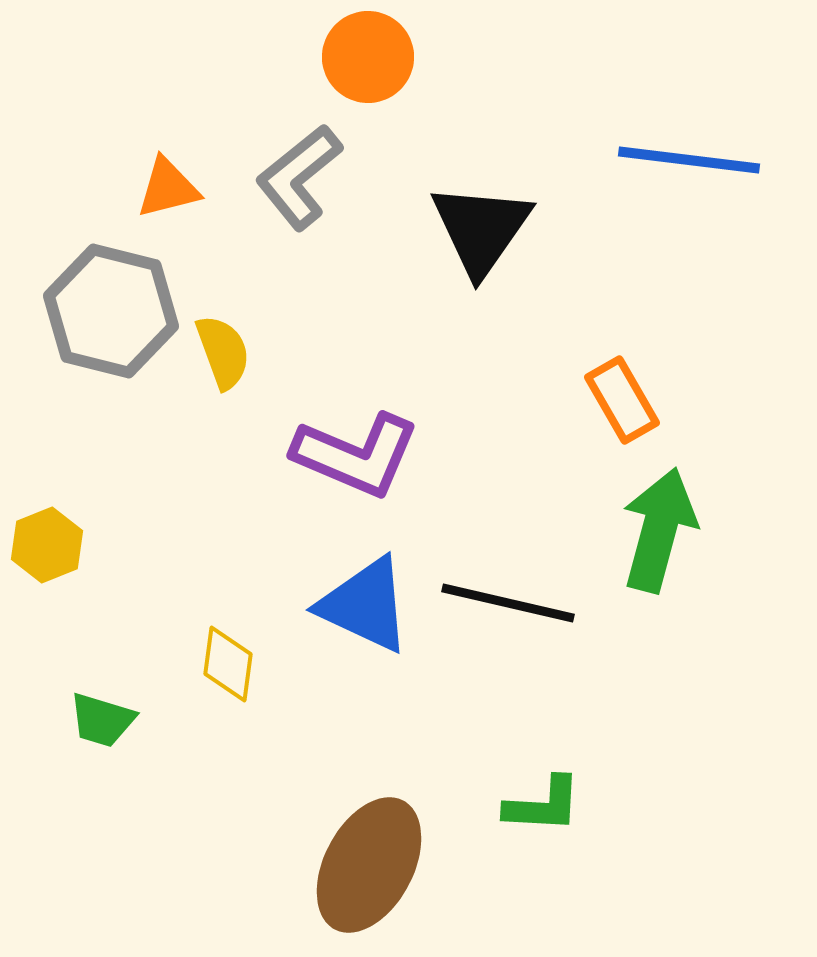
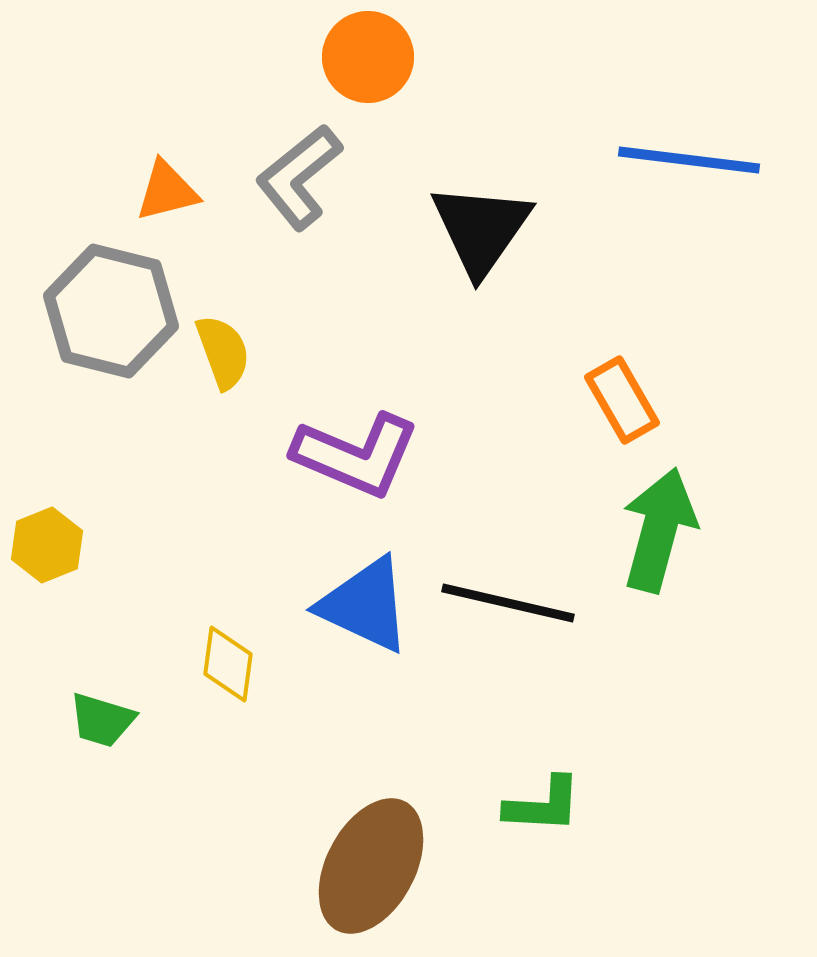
orange triangle: moved 1 px left, 3 px down
brown ellipse: moved 2 px right, 1 px down
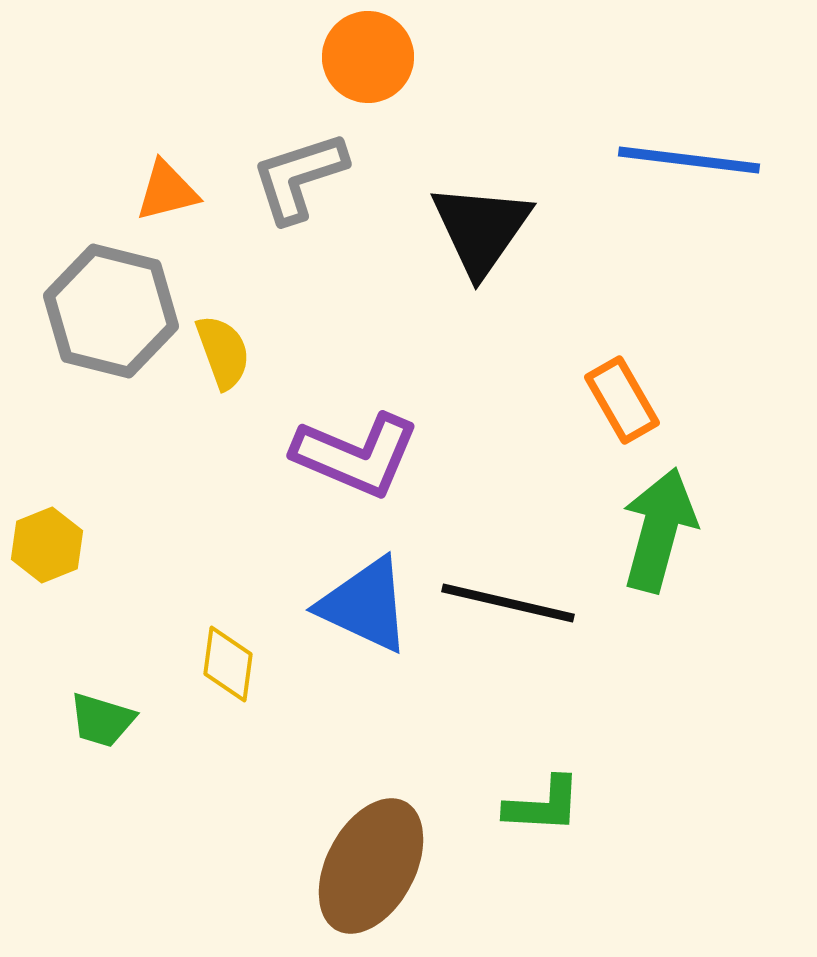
gray L-shape: rotated 21 degrees clockwise
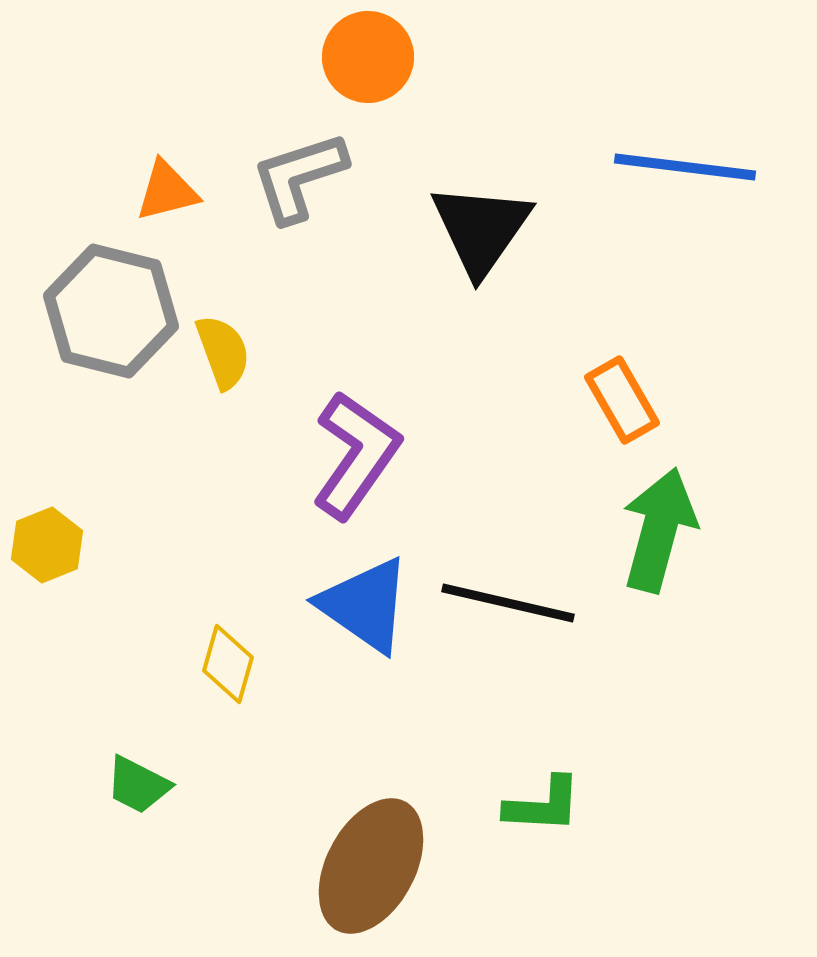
blue line: moved 4 px left, 7 px down
purple L-shape: rotated 78 degrees counterclockwise
blue triangle: rotated 10 degrees clockwise
yellow diamond: rotated 8 degrees clockwise
green trapezoid: moved 36 px right, 65 px down; rotated 10 degrees clockwise
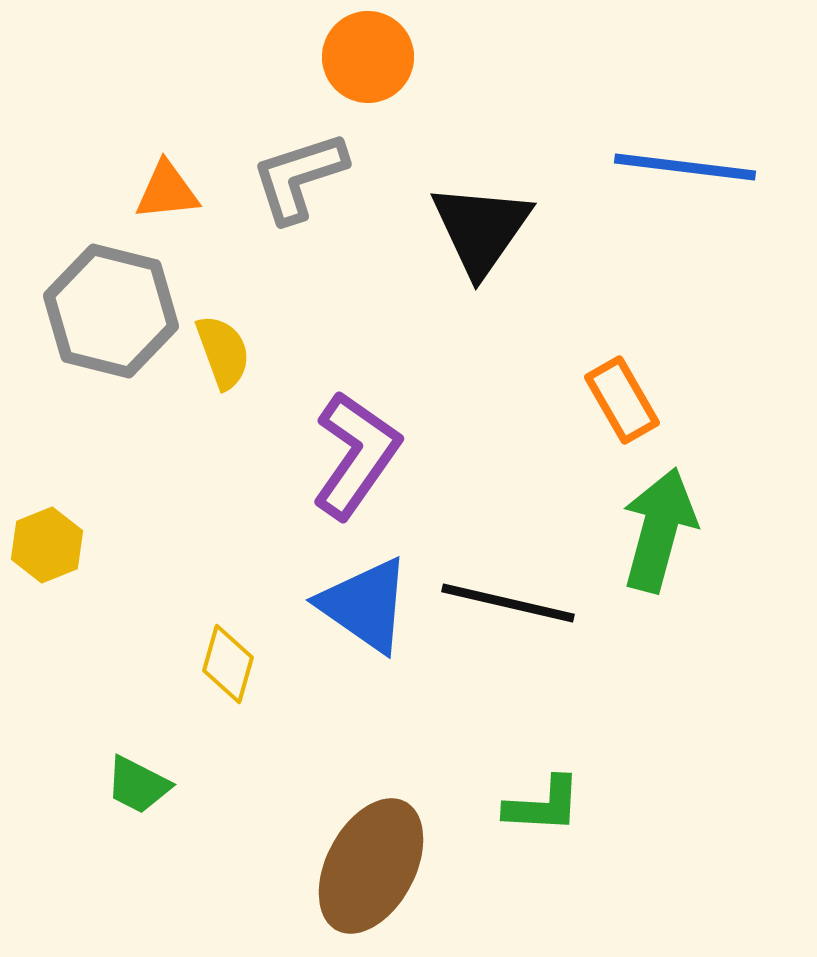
orange triangle: rotated 8 degrees clockwise
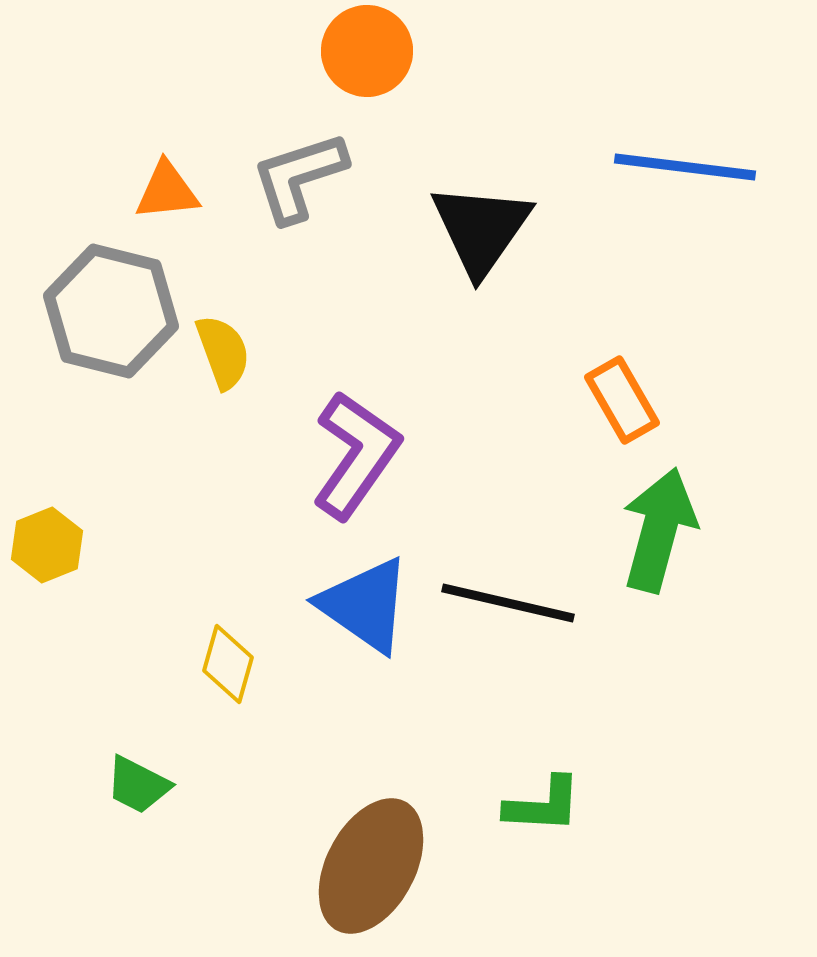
orange circle: moved 1 px left, 6 px up
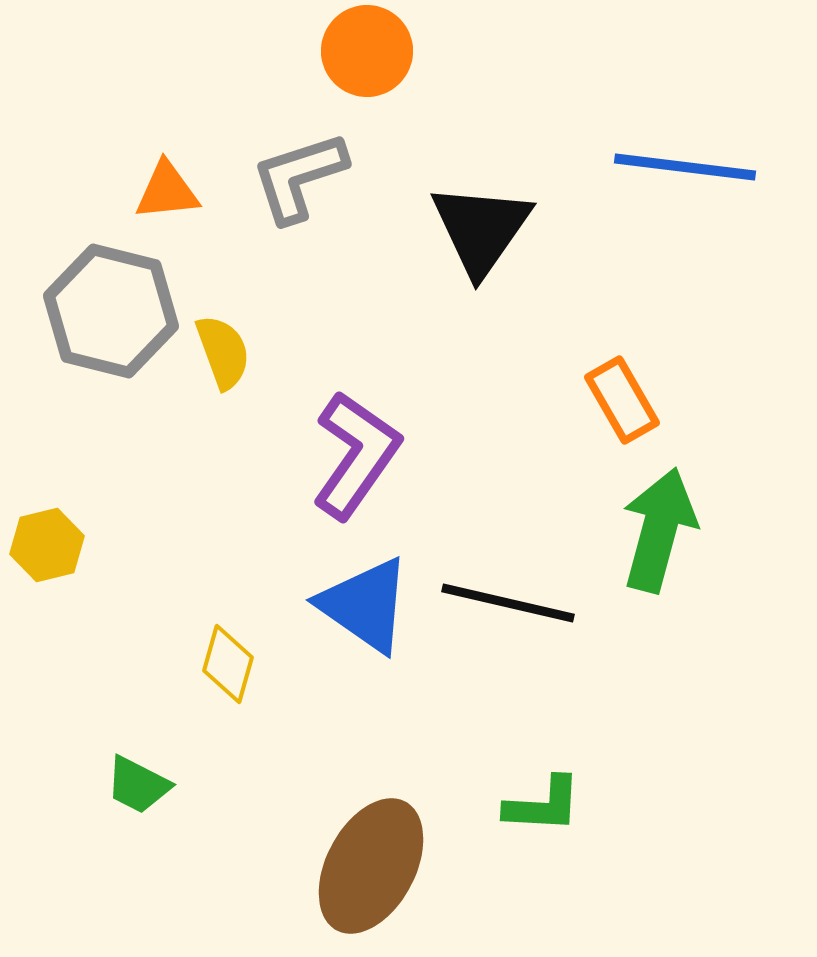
yellow hexagon: rotated 8 degrees clockwise
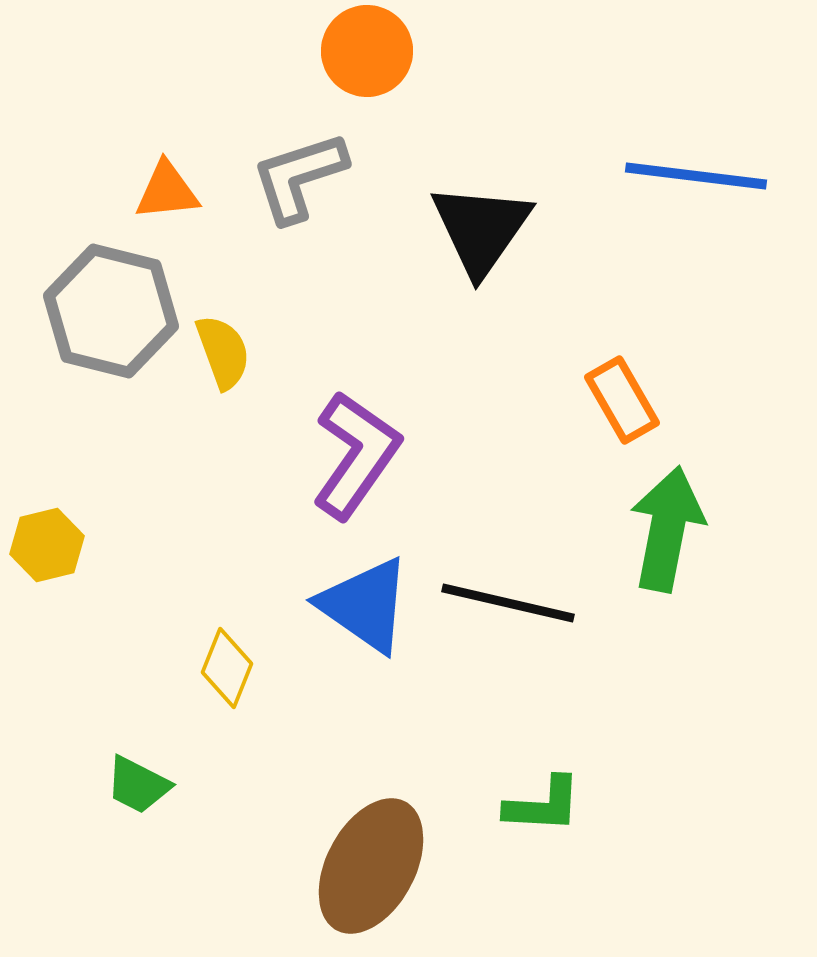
blue line: moved 11 px right, 9 px down
green arrow: moved 8 px right, 1 px up; rotated 4 degrees counterclockwise
yellow diamond: moved 1 px left, 4 px down; rotated 6 degrees clockwise
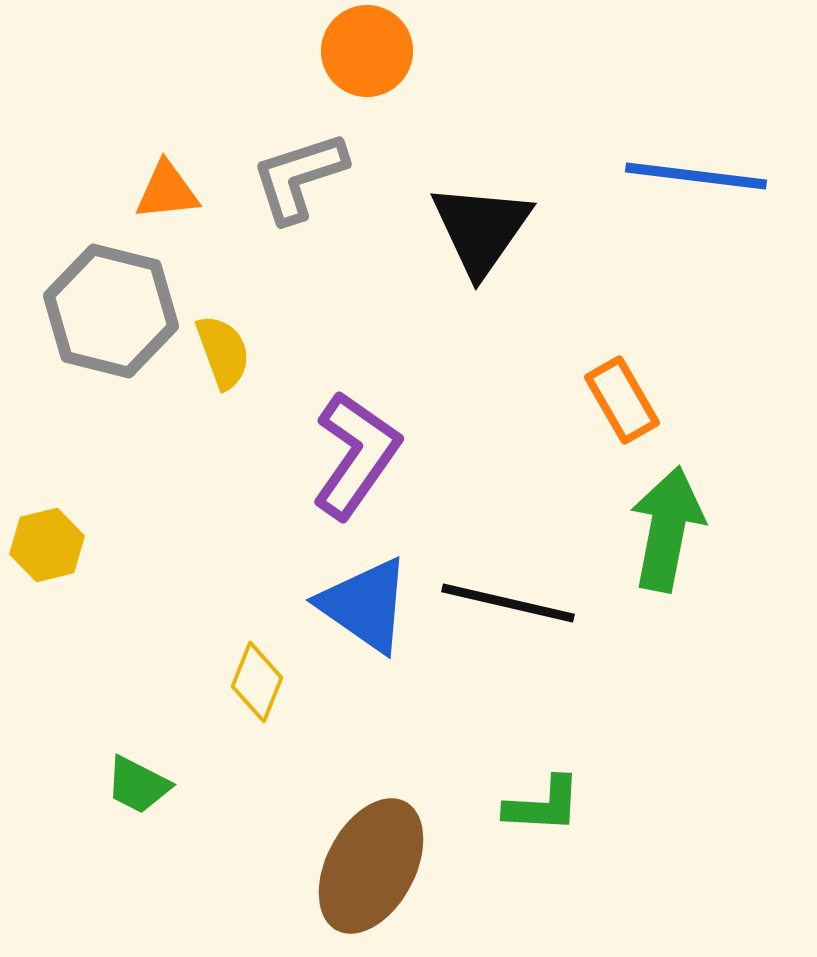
yellow diamond: moved 30 px right, 14 px down
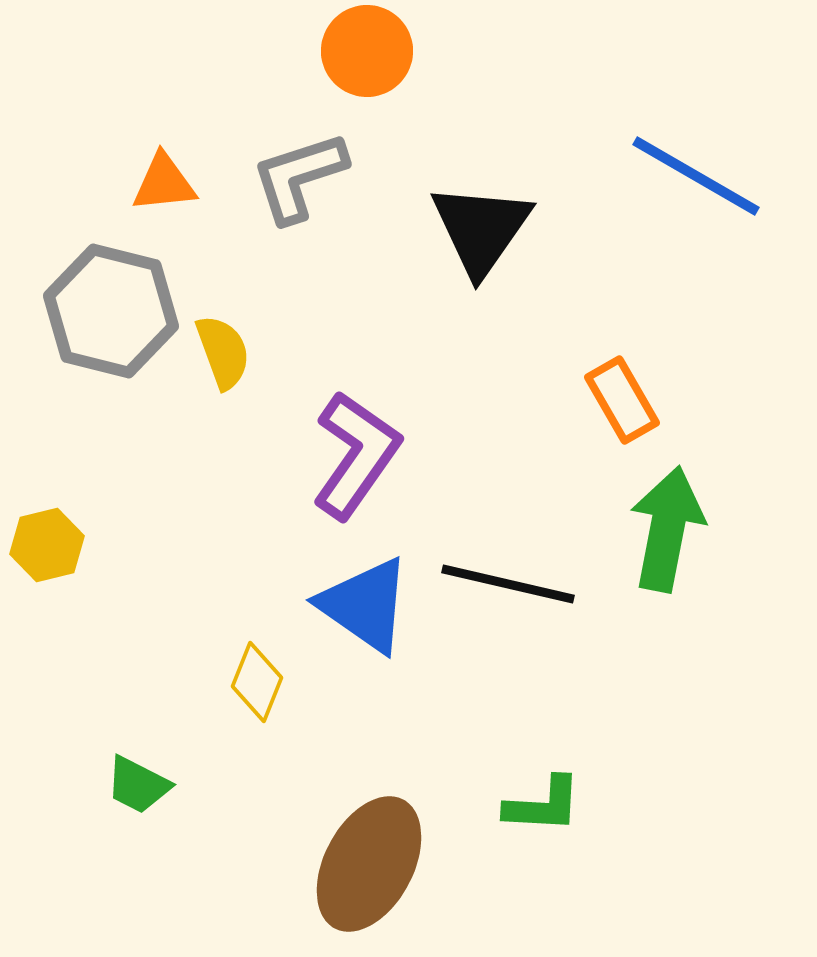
blue line: rotated 23 degrees clockwise
orange triangle: moved 3 px left, 8 px up
black line: moved 19 px up
brown ellipse: moved 2 px left, 2 px up
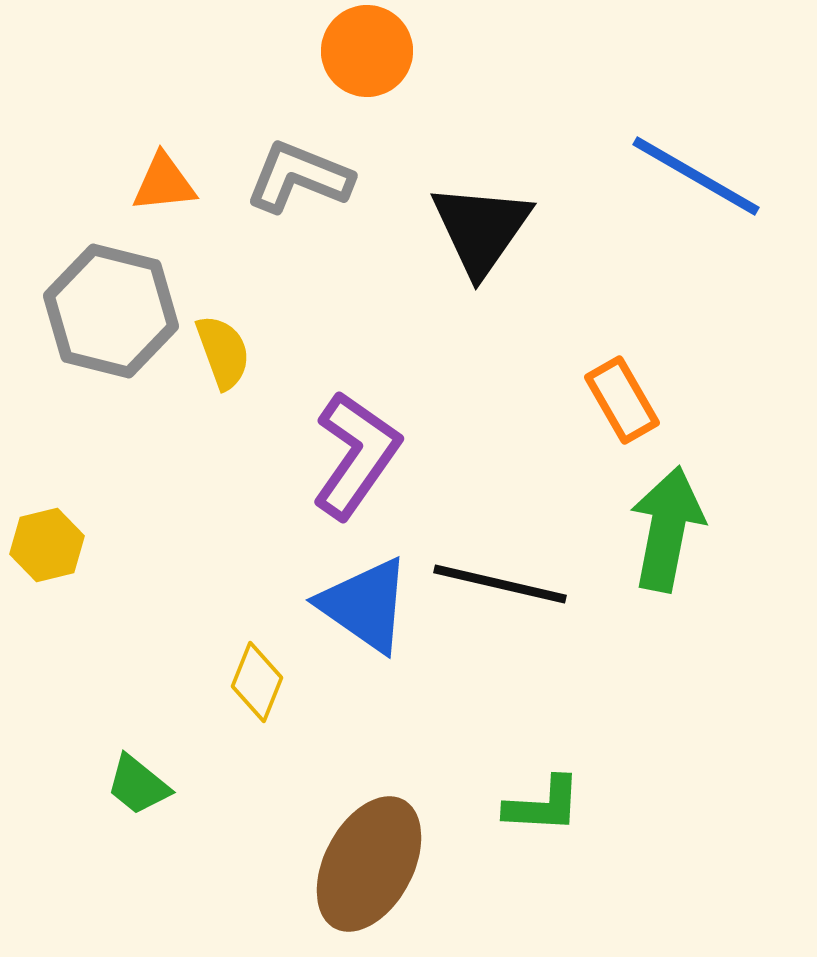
gray L-shape: rotated 40 degrees clockwise
black line: moved 8 px left
green trapezoid: rotated 12 degrees clockwise
